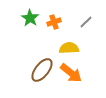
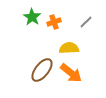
green star: moved 2 px right, 1 px up
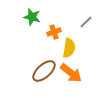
green star: rotated 18 degrees counterclockwise
orange cross: moved 10 px down
yellow semicircle: rotated 102 degrees clockwise
brown ellipse: moved 2 px right, 1 px down; rotated 10 degrees clockwise
